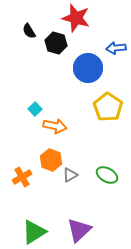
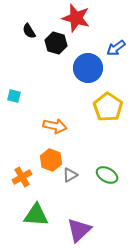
blue arrow: rotated 30 degrees counterclockwise
cyan square: moved 21 px left, 13 px up; rotated 32 degrees counterclockwise
green triangle: moved 2 px right, 17 px up; rotated 36 degrees clockwise
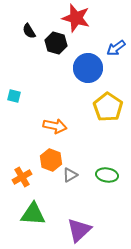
green ellipse: rotated 20 degrees counterclockwise
green triangle: moved 3 px left, 1 px up
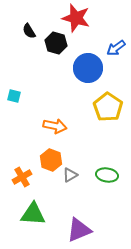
purple triangle: rotated 20 degrees clockwise
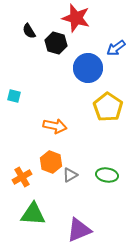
orange hexagon: moved 2 px down
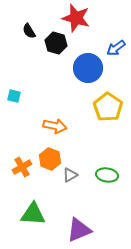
orange hexagon: moved 1 px left, 3 px up
orange cross: moved 10 px up
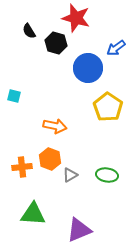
orange cross: rotated 24 degrees clockwise
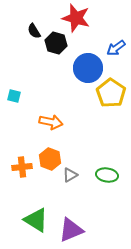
black semicircle: moved 5 px right
yellow pentagon: moved 3 px right, 14 px up
orange arrow: moved 4 px left, 4 px up
green triangle: moved 3 px right, 6 px down; rotated 28 degrees clockwise
purple triangle: moved 8 px left
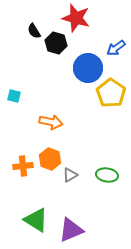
orange cross: moved 1 px right, 1 px up
